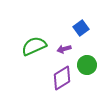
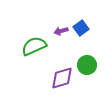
purple arrow: moved 3 px left, 18 px up
purple diamond: rotated 15 degrees clockwise
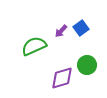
purple arrow: rotated 32 degrees counterclockwise
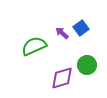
purple arrow: moved 1 px right, 2 px down; rotated 88 degrees clockwise
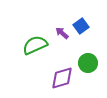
blue square: moved 2 px up
green semicircle: moved 1 px right, 1 px up
green circle: moved 1 px right, 2 px up
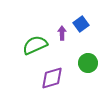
blue square: moved 2 px up
purple arrow: rotated 48 degrees clockwise
purple diamond: moved 10 px left
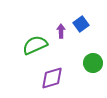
purple arrow: moved 1 px left, 2 px up
green circle: moved 5 px right
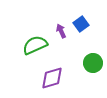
purple arrow: rotated 24 degrees counterclockwise
